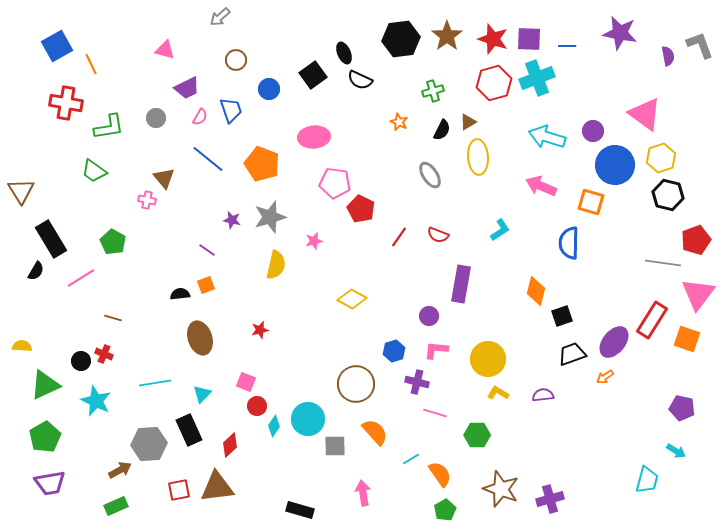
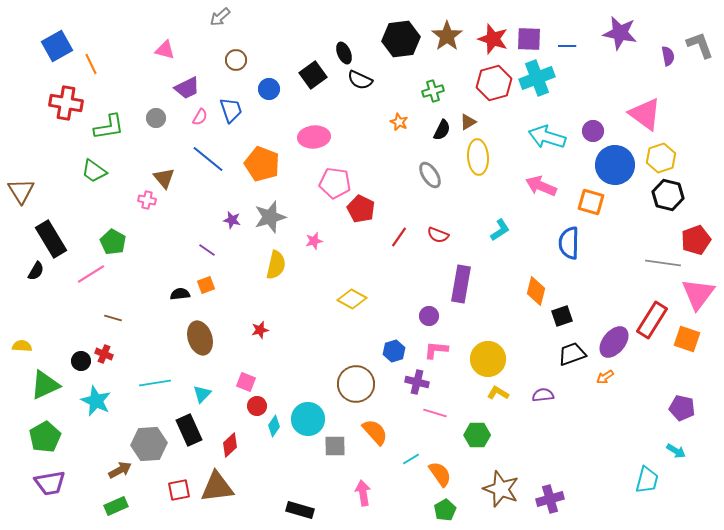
pink line at (81, 278): moved 10 px right, 4 px up
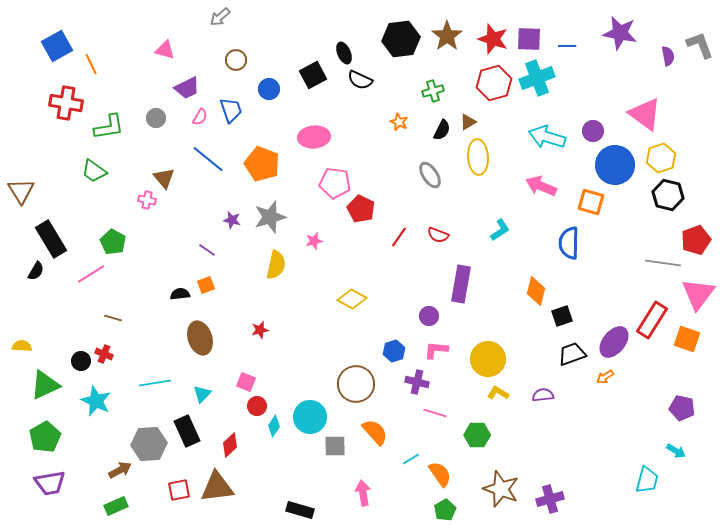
black square at (313, 75): rotated 8 degrees clockwise
cyan circle at (308, 419): moved 2 px right, 2 px up
black rectangle at (189, 430): moved 2 px left, 1 px down
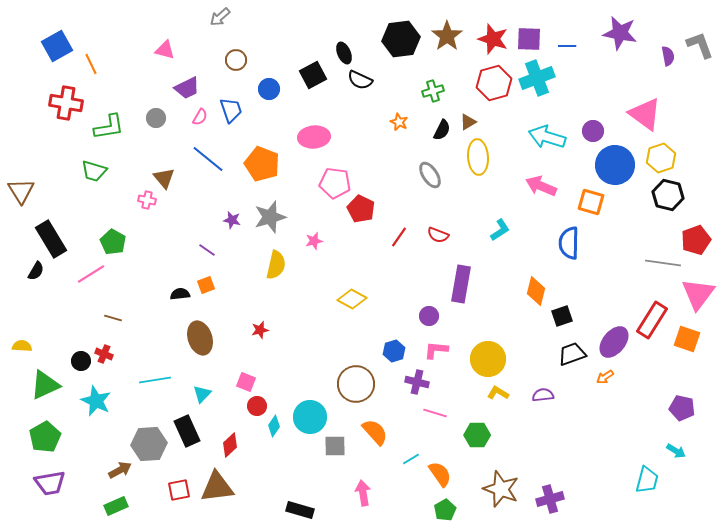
green trapezoid at (94, 171): rotated 20 degrees counterclockwise
cyan line at (155, 383): moved 3 px up
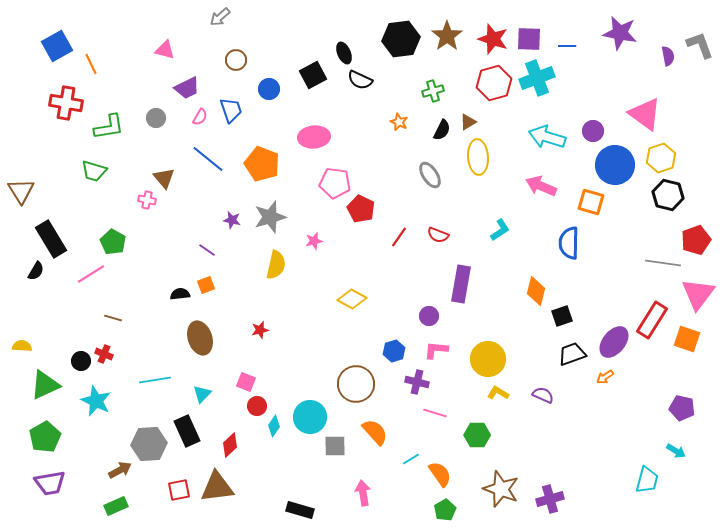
purple semicircle at (543, 395): rotated 30 degrees clockwise
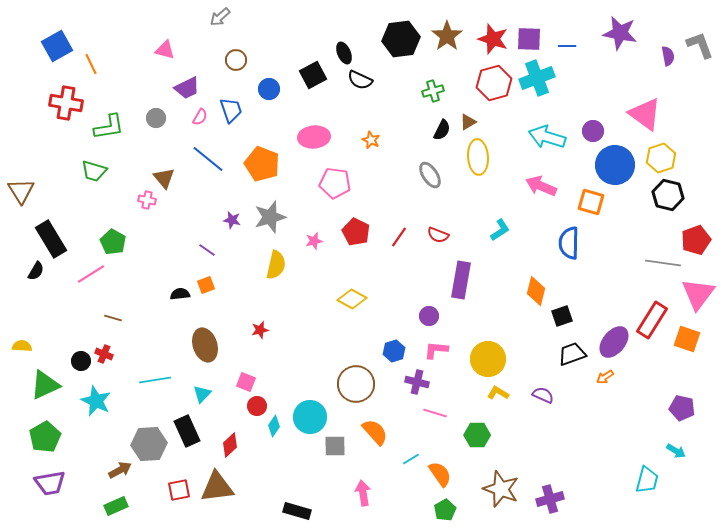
orange star at (399, 122): moved 28 px left, 18 px down
red pentagon at (361, 209): moved 5 px left, 23 px down
purple rectangle at (461, 284): moved 4 px up
brown ellipse at (200, 338): moved 5 px right, 7 px down
black rectangle at (300, 510): moved 3 px left, 1 px down
